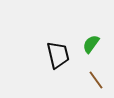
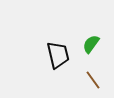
brown line: moved 3 px left
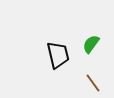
brown line: moved 3 px down
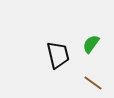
brown line: rotated 18 degrees counterclockwise
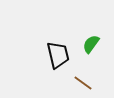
brown line: moved 10 px left
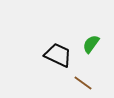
black trapezoid: rotated 52 degrees counterclockwise
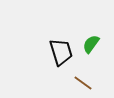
black trapezoid: moved 3 px right, 3 px up; rotated 48 degrees clockwise
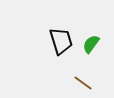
black trapezoid: moved 11 px up
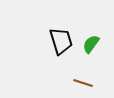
brown line: rotated 18 degrees counterclockwise
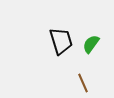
brown line: rotated 48 degrees clockwise
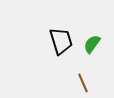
green semicircle: moved 1 px right
